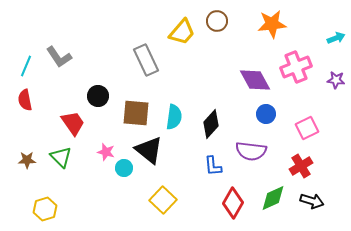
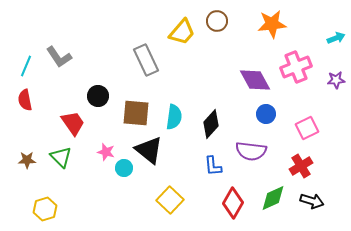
purple star: rotated 12 degrees counterclockwise
yellow square: moved 7 px right
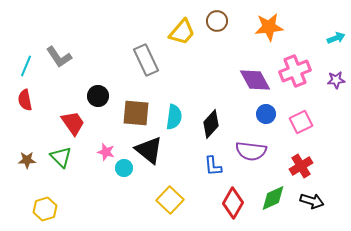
orange star: moved 3 px left, 3 px down
pink cross: moved 1 px left, 4 px down
pink square: moved 6 px left, 6 px up
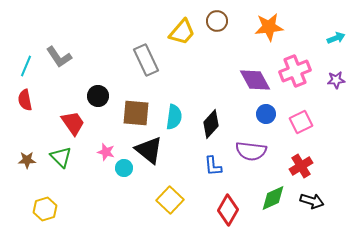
red diamond: moved 5 px left, 7 px down
